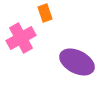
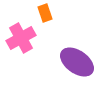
purple ellipse: rotated 8 degrees clockwise
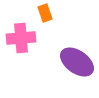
pink cross: rotated 24 degrees clockwise
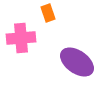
orange rectangle: moved 3 px right
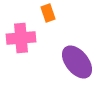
purple ellipse: rotated 16 degrees clockwise
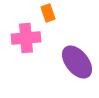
pink cross: moved 5 px right
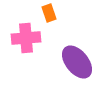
orange rectangle: moved 1 px right
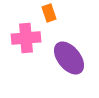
purple ellipse: moved 8 px left, 4 px up
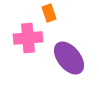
pink cross: moved 2 px right
